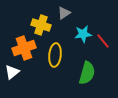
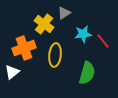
yellow cross: moved 3 px right, 1 px up; rotated 18 degrees clockwise
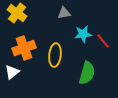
gray triangle: rotated 24 degrees clockwise
yellow cross: moved 27 px left, 11 px up
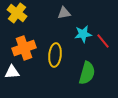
white triangle: rotated 35 degrees clockwise
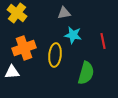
cyan star: moved 10 px left, 1 px down; rotated 18 degrees clockwise
red line: rotated 28 degrees clockwise
green semicircle: moved 1 px left
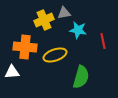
yellow cross: moved 27 px right, 7 px down; rotated 30 degrees clockwise
cyan star: moved 5 px right, 5 px up
orange cross: moved 1 px right, 1 px up; rotated 25 degrees clockwise
yellow ellipse: rotated 65 degrees clockwise
green semicircle: moved 5 px left, 4 px down
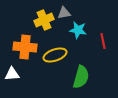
white triangle: moved 2 px down
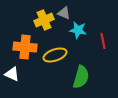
gray triangle: rotated 32 degrees clockwise
white triangle: rotated 28 degrees clockwise
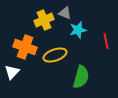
gray triangle: moved 1 px right
cyan star: rotated 24 degrees counterclockwise
red line: moved 3 px right
orange cross: rotated 15 degrees clockwise
white triangle: moved 2 px up; rotated 49 degrees clockwise
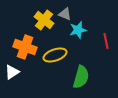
gray triangle: moved 1 px down
yellow cross: rotated 30 degrees counterclockwise
white triangle: rotated 14 degrees clockwise
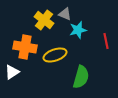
orange cross: rotated 10 degrees counterclockwise
